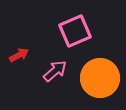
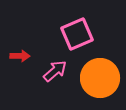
pink square: moved 2 px right, 3 px down
red arrow: moved 1 px right, 1 px down; rotated 30 degrees clockwise
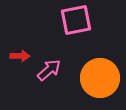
pink square: moved 1 px left, 14 px up; rotated 12 degrees clockwise
pink arrow: moved 6 px left, 1 px up
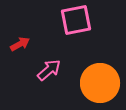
red arrow: moved 12 px up; rotated 30 degrees counterclockwise
orange circle: moved 5 px down
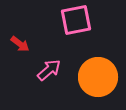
red arrow: rotated 66 degrees clockwise
orange circle: moved 2 px left, 6 px up
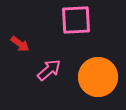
pink square: rotated 8 degrees clockwise
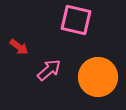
pink square: rotated 16 degrees clockwise
red arrow: moved 1 px left, 3 px down
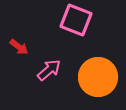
pink square: rotated 8 degrees clockwise
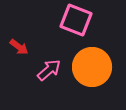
orange circle: moved 6 px left, 10 px up
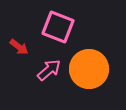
pink square: moved 18 px left, 7 px down
orange circle: moved 3 px left, 2 px down
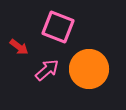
pink arrow: moved 2 px left
